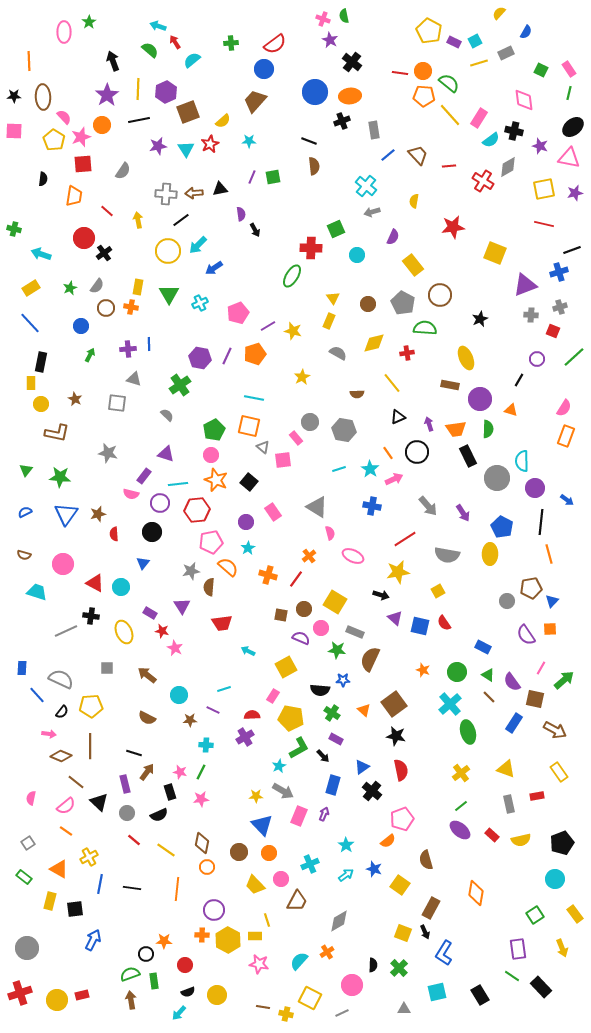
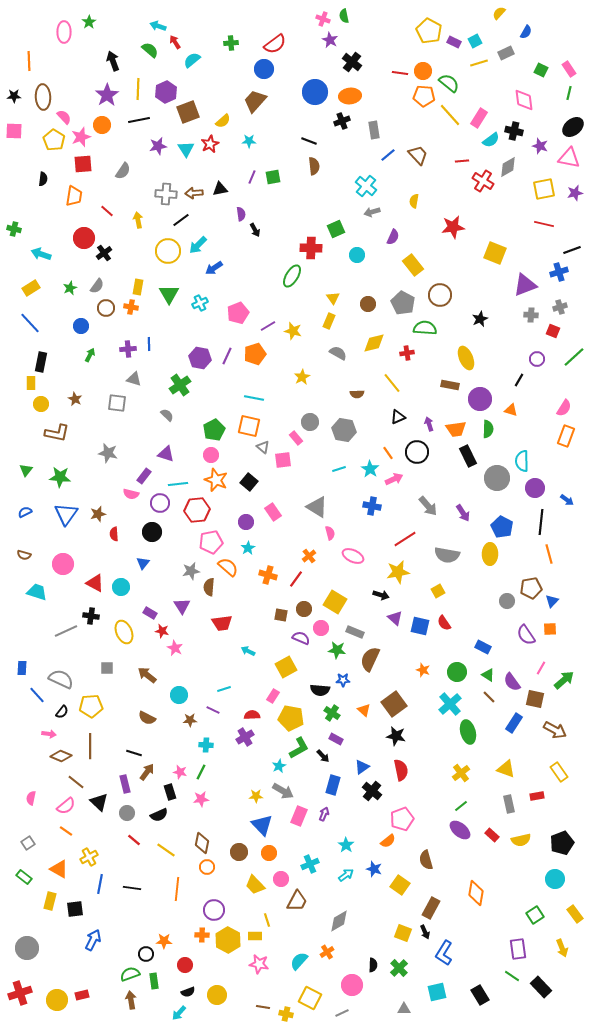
red line at (449, 166): moved 13 px right, 5 px up
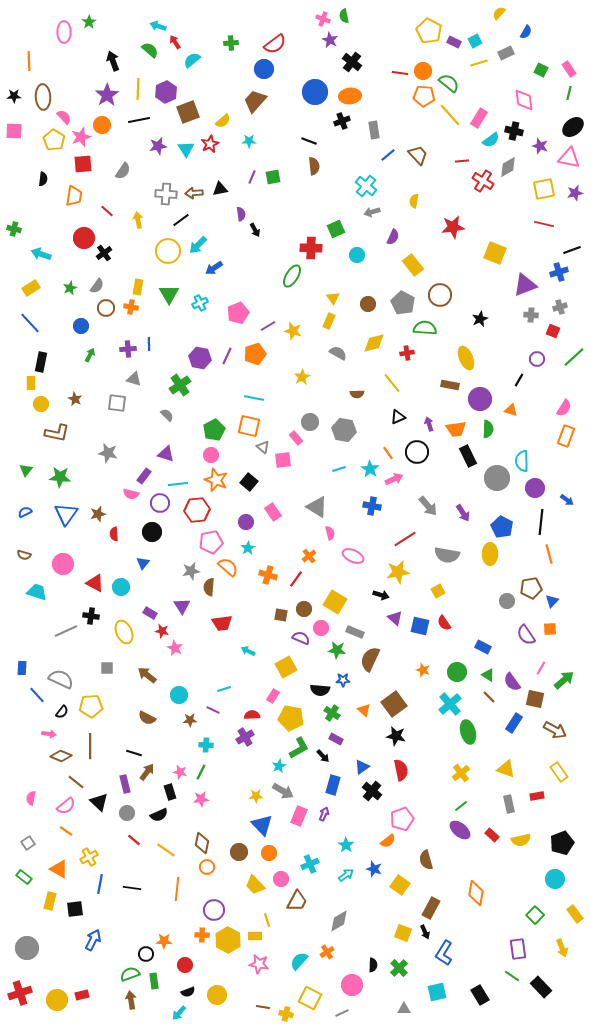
green square at (535, 915): rotated 12 degrees counterclockwise
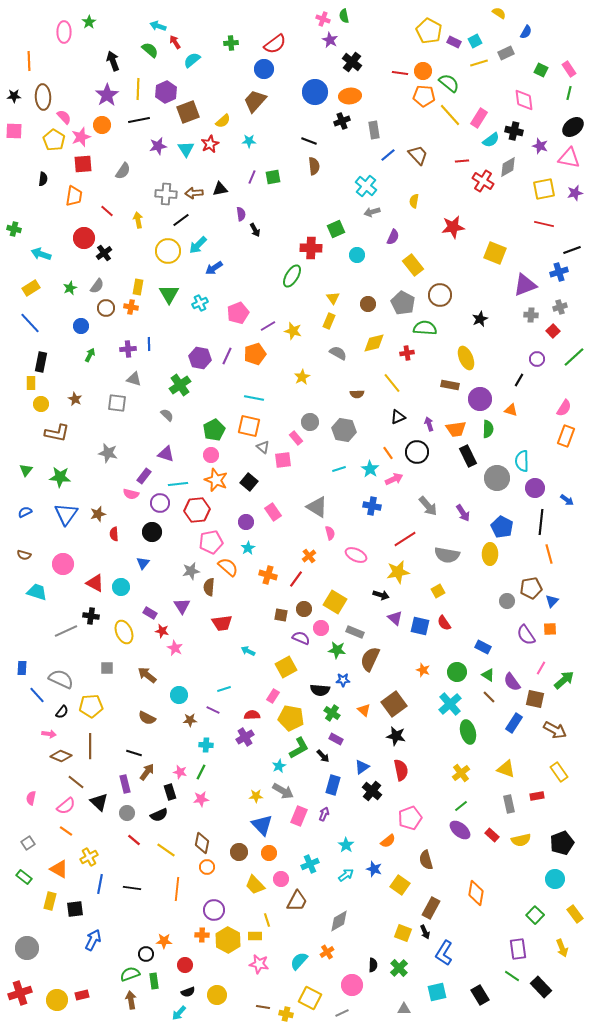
yellow semicircle at (499, 13): rotated 80 degrees clockwise
red square at (553, 331): rotated 24 degrees clockwise
pink ellipse at (353, 556): moved 3 px right, 1 px up
pink pentagon at (402, 819): moved 8 px right, 1 px up
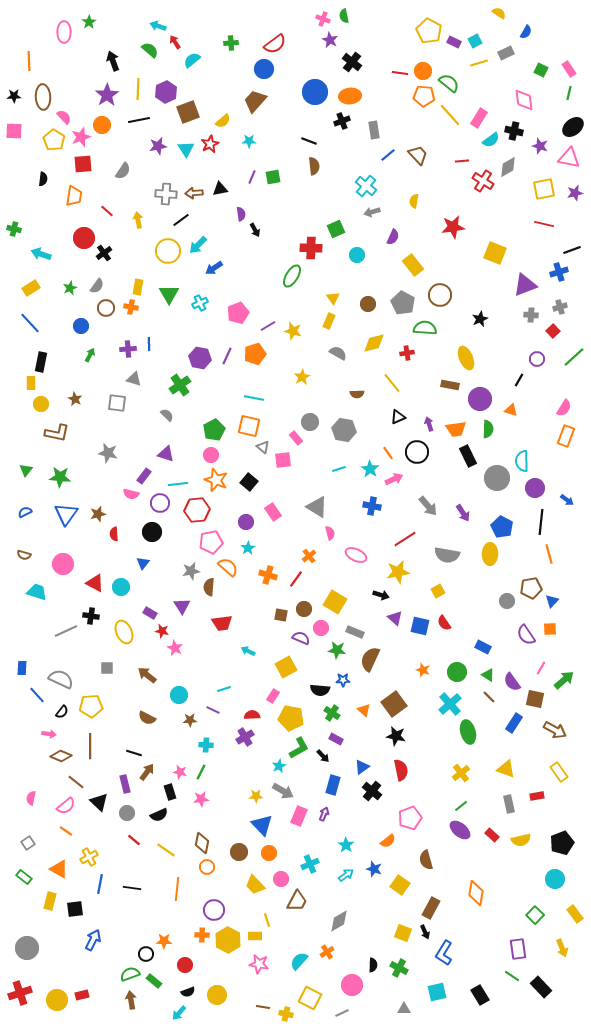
green cross at (399, 968): rotated 18 degrees counterclockwise
green rectangle at (154, 981): rotated 42 degrees counterclockwise
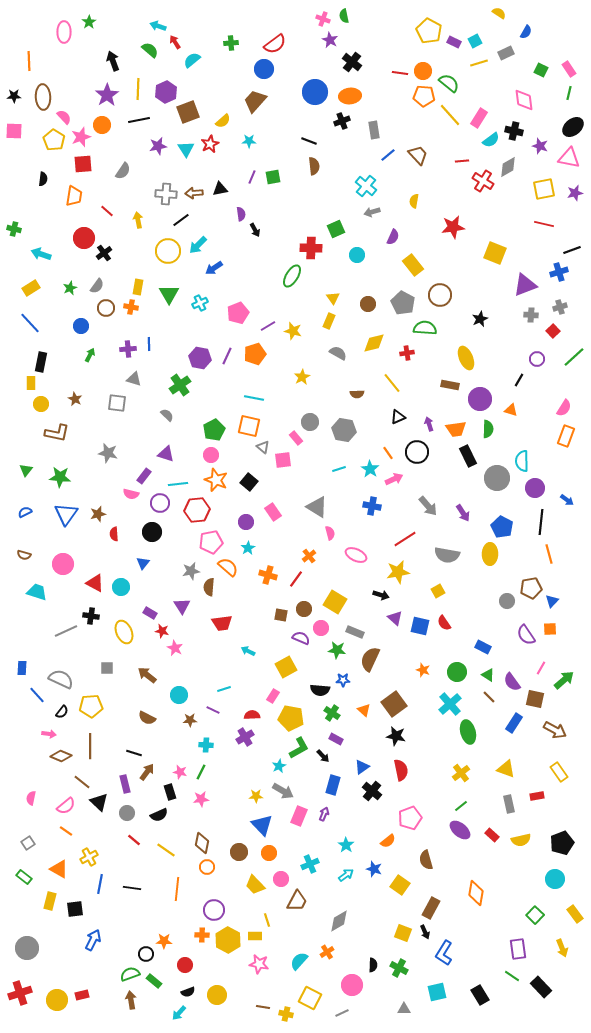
brown line at (76, 782): moved 6 px right
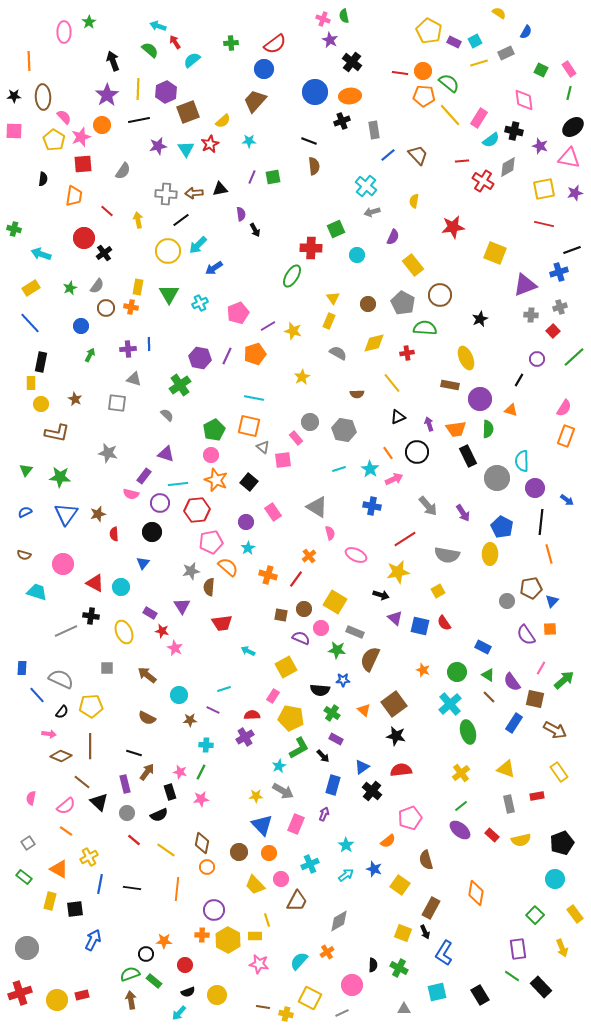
red semicircle at (401, 770): rotated 85 degrees counterclockwise
pink rectangle at (299, 816): moved 3 px left, 8 px down
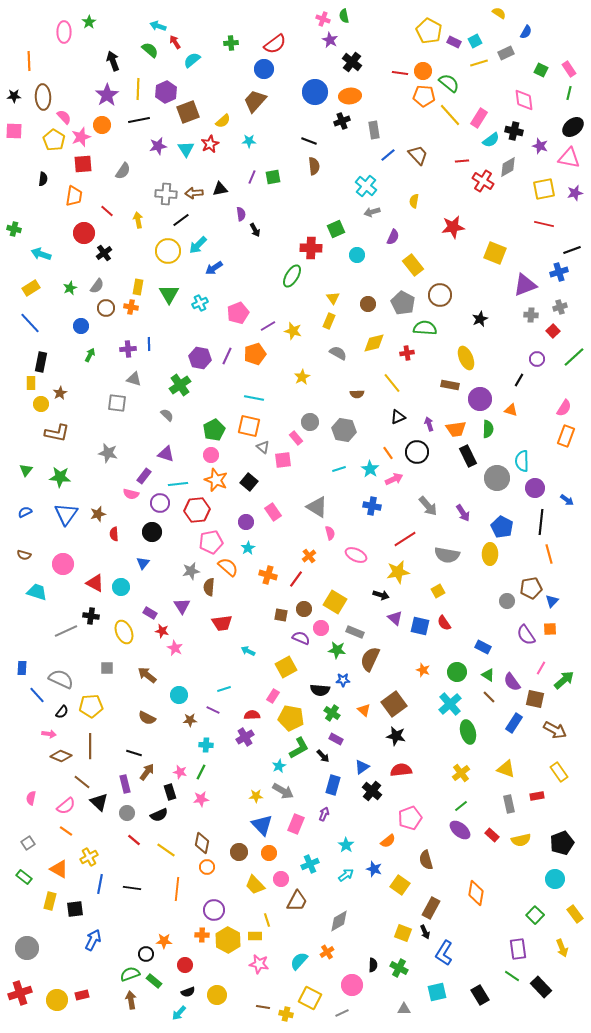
red circle at (84, 238): moved 5 px up
brown star at (75, 399): moved 15 px left, 6 px up; rotated 16 degrees clockwise
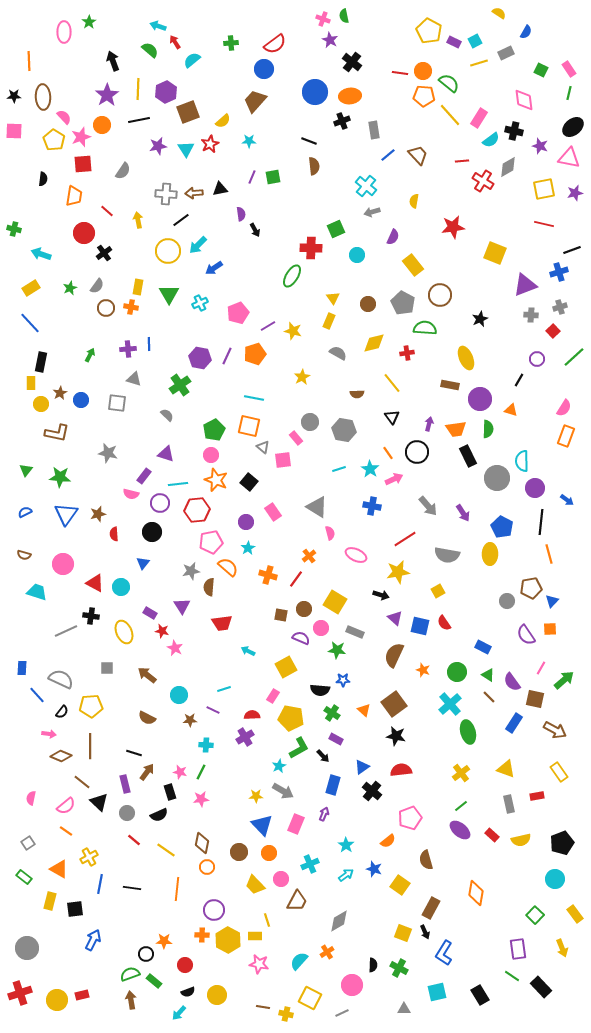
blue circle at (81, 326): moved 74 px down
black triangle at (398, 417): moved 6 px left; rotated 42 degrees counterclockwise
purple arrow at (429, 424): rotated 32 degrees clockwise
brown semicircle at (370, 659): moved 24 px right, 4 px up
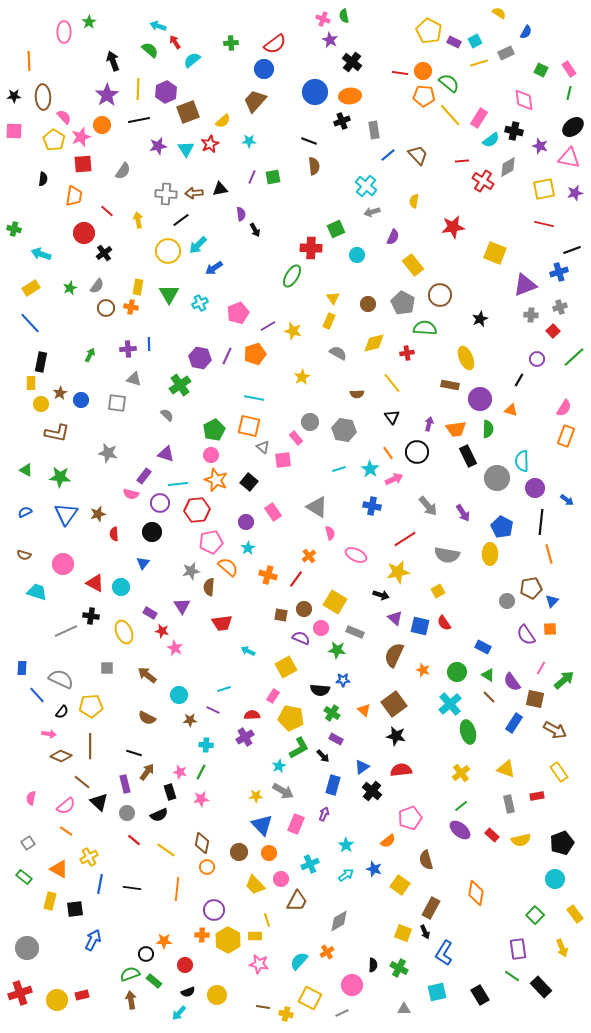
green triangle at (26, 470): rotated 40 degrees counterclockwise
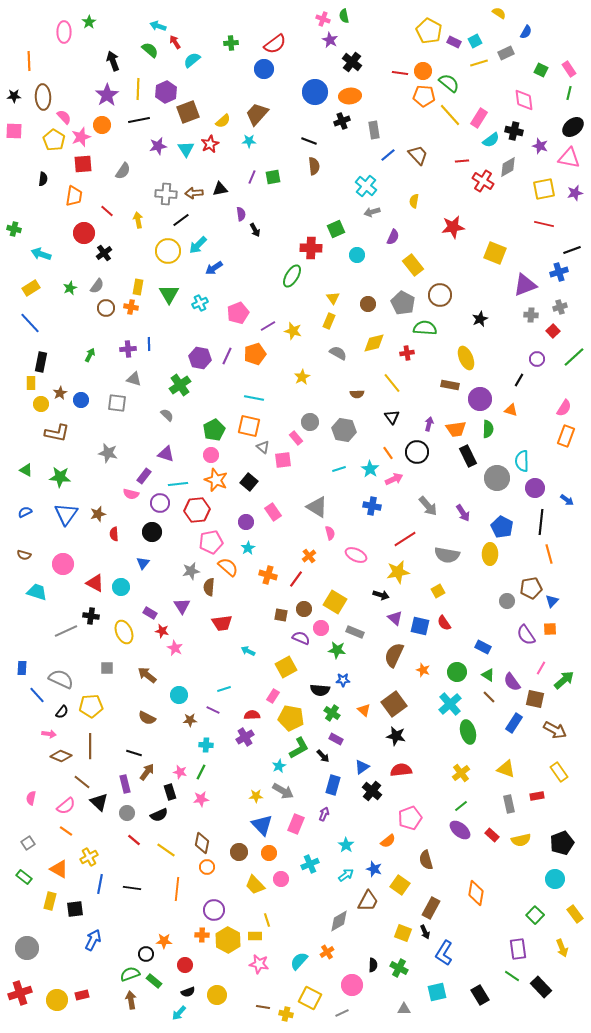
brown trapezoid at (255, 101): moved 2 px right, 13 px down
brown trapezoid at (297, 901): moved 71 px right
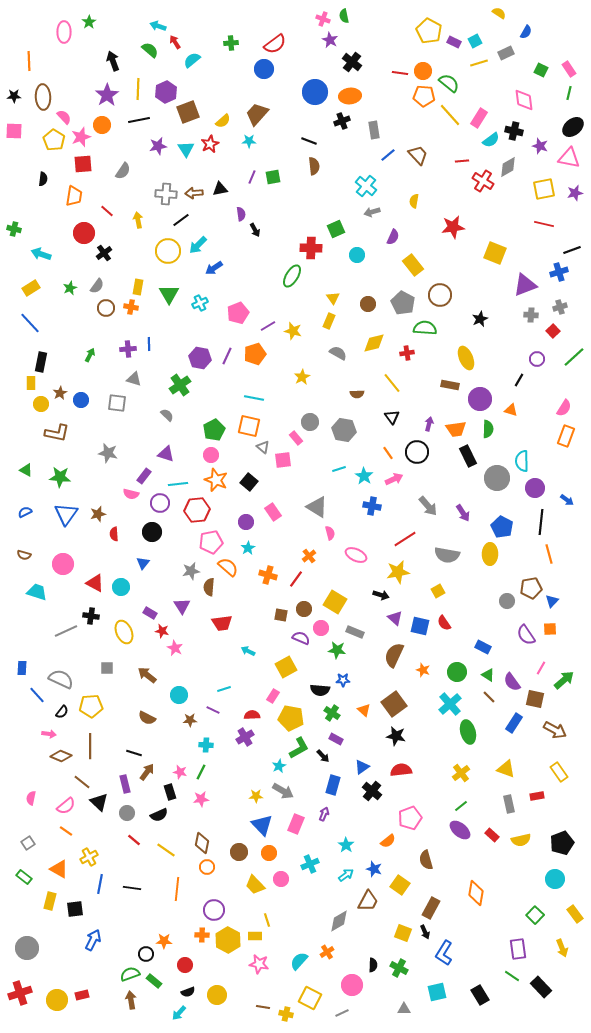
cyan star at (370, 469): moved 6 px left, 7 px down
